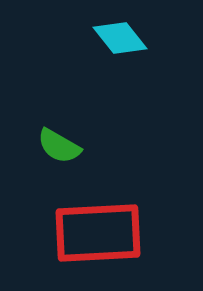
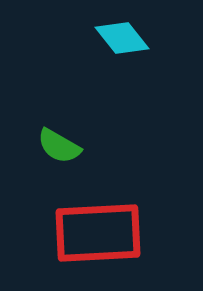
cyan diamond: moved 2 px right
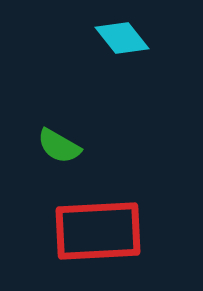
red rectangle: moved 2 px up
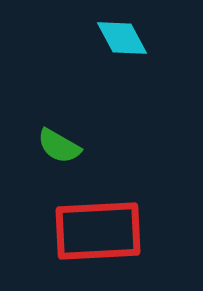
cyan diamond: rotated 10 degrees clockwise
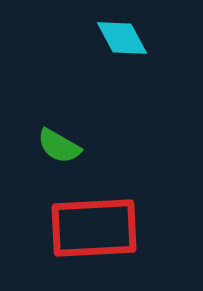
red rectangle: moved 4 px left, 3 px up
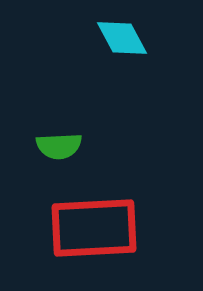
green semicircle: rotated 33 degrees counterclockwise
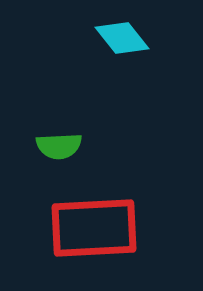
cyan diamond: rotated 10 degrees counterclockwise
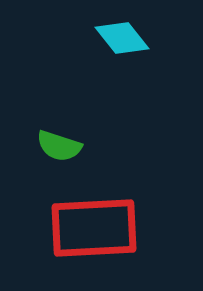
green semicircle: rotated 21 degrees clockwise
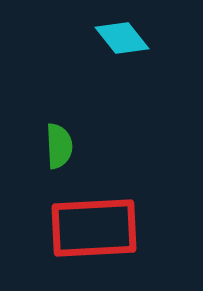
green semicircle: rotated 111 degrees counterclockwise
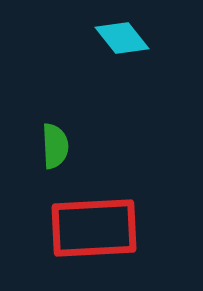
green semicircle: moved 4 px left
